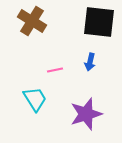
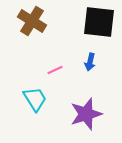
pink line: rotated 14 degrees counterclockwise
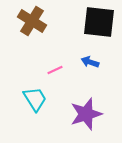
blue arrow: rotated 96 degrees clockwise
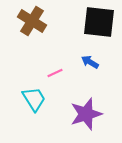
blue arrow: rotated 12 degrees clockwise
pink line: moved 3 px down
cyan trapezoid: moved 1 px left
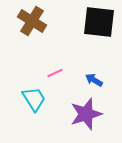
blue arrow: moved 4 px right, 18 px down
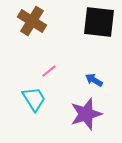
pink line: moved 6 px left, 2 px up; rotated 14 degrees counterclockwise
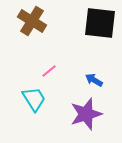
black square: moved 1 px right, 1 px down
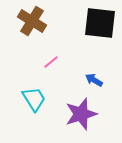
pink line: moved 2 px right, 9 px up
purple star: moved 5 px left
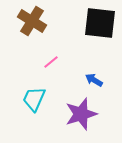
cyan trapezoid: rotated 124 degrees counterclockwise
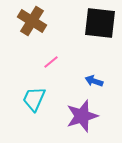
blue arrow: moved 1 px down; rotated 12 degrees counterclockwise
purple star: moved 1 px right, 2 px down
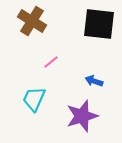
black square: moved 1 px left, 1 px down
